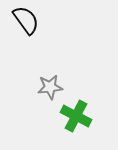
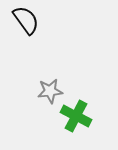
gray star: moved 4 px down
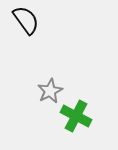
gray star: rotated 20 degrees counterclockwise
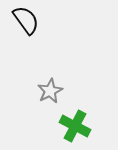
green cross: moved 1 px left, 10 px down
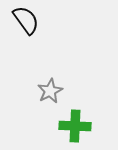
green cross: rotated 24 degrees counterclockwise
